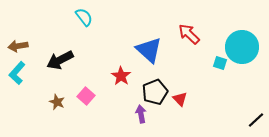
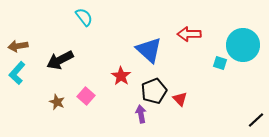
red arrow: rotated 45 degrees counterclockwise
cyan circle: moved 1 px right, 2 px up
black pentagon: moved 1 px left, 1 px up
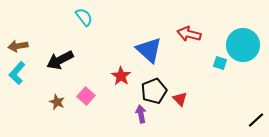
red arrow: rotated 15 degrees clockwise
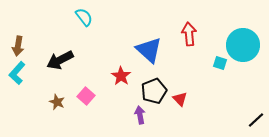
red arrow: rotated 70 degrees clockwise
brown arrow: rotated 72 degrees counterclockwise
purple arrow: moved 1 px left, 1 px down
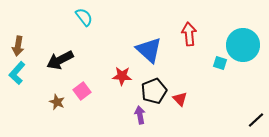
red star: moved 1 px right; rotated 30 degrees counterclockwise
pink square: moved 4 px left, 5 px up; rotated 12 degrees clockwise
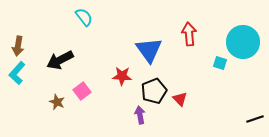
cyan circle: moved 3 px up
blue triangle: rotated 12 degrees clockwise
black line: moved 1 px left, 1 px up; rotated 24 degrees clockwise
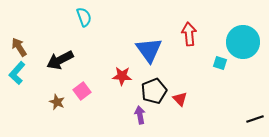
cyan semicircle: rotated 18 degrees clockwise
brown arrow: moved 1 px right, 1 px down; rotated 138 degrees clockwise
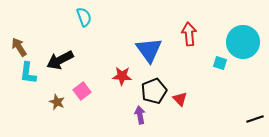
cyan L-shape: moved 11 px right; rotated 35 degrees counterclockwise
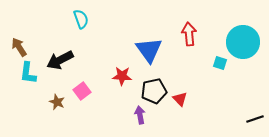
cyan semicircle: moved 3 px left, 2 px down
black pentagon: rotated 10 degrees clockwise
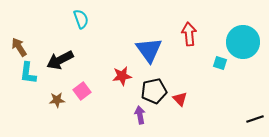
red star: rotated 12 degrees counterclockwise
brown star: moved 2 px up; rotated 28 degrees counterclockwise
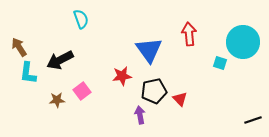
black line: moved 2 px left, 1 px down
